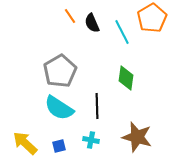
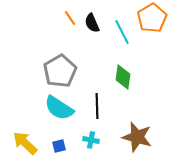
orange line: moved 2 px down
green diamond: moved 3 px left, 1 px up
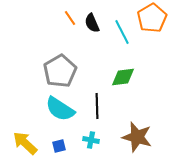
green diamond: rotated 75 degrees clockwise
cyan semicircle: moved 1 px right, 1 px down
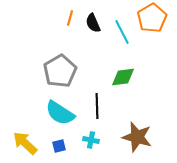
orange line: rotated 49 degrees clockwise
black semicircle: moved 1 px right
cyan semicircle: moved 4 px down
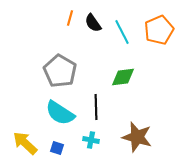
orange pentagon: moved 7 px right, 12 px down; rotated 8 degrees clockwise
black semicircle: rotated 12 degrees counterclockwise
gray pentagon: rotated 12 degrees counterclockwise
black line: moved 1 px left, 1 px down
blue square: moved 2 px left, 2 px down; rotated 32 degrees clockwise
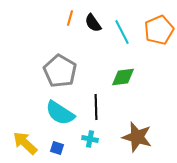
cyan cross: moved 1 px left, 1 px up
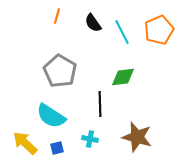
orange line: moved 13 px left, 2 px up
black line: moved 4 px right, 3 px up
cyan semicircle: moved 9 px left, 3 px down
blue square: rotated 32 degrees counterclockwise
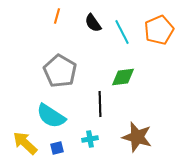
cyan cross: rotated 21 degrees counterclockwise
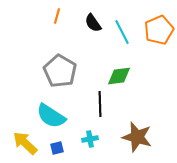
green diamond: moved 4 px left, 1 px up
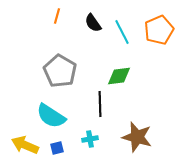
yellow arrow: moved 2 px down; rotated 20 degrees counterclockwise
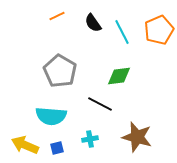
orange line: rotated 49 degrees clockwise
black line: rotated 60 degrees counterclockwise
cyan semicircle: rotated 28 degrees counterclockwise
